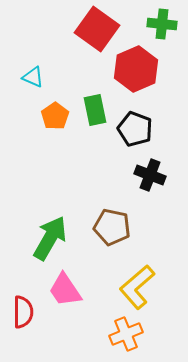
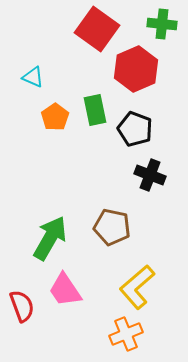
orange pentagon: moved 1 px down
red semicircle: moved 1 px left, 6 px up; rotated 20 degrees counterclockwise
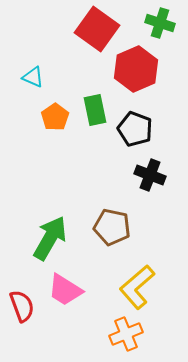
green cross: moved 2 px left, 1 px up; rotated 12 degrees clockwise
pink trapezoid: rotated 24 degrees counterclockwise
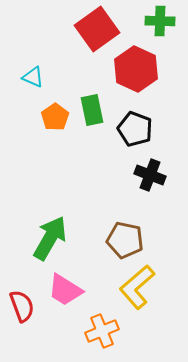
green cross: moved 2 px up; rotated 16 degrees counterclockwise
red square: rotated 18 degrees clockwise
red hexagon: rotated 12 degrees counterclockwise
green rectangle: moved 3 px left
brown pentagon: moved 13 px right, 13 px down
orange cross: moved 24 px left, 3 px up
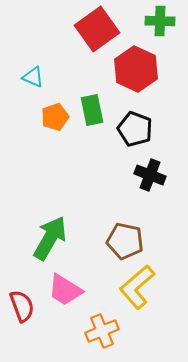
orange pentagon: rotated 16 degrees clockwise
brown pentagon: moved 1 px down
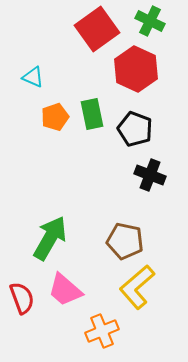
green cross: moved 10 px left; rotated 24 degrees clockwise
green rectangle: moved 4 px down
pink trapezoid: rotated 9 degrees clockwise
red semicircle: moved 8 px up
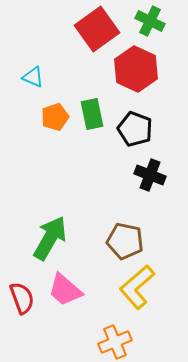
orange cross: moved 13 px right, 11 px down
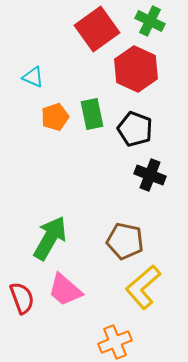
yellow L-shape: moved 6 px right
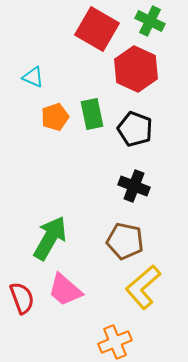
red square: rotated 24 degrees counterclockwise
black cross: moved 16 px left, 11 px down
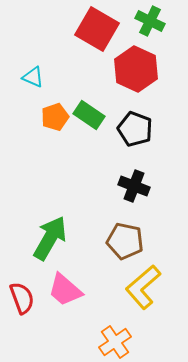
green rectangle: moved 3 px left, 1 px down; rotated 44 degrees counterclockwise
orange cross: rotated 12 degrees counterclockwise
